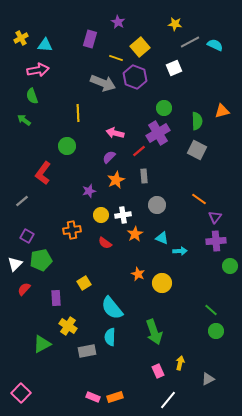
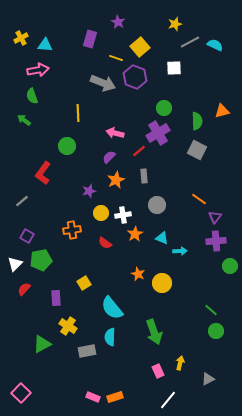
yellow star at (175, 24): rotated 24 degrees counterclockwise
white square at (174, 68): rotated 21 degrees clockwise
yellow circle at (101, 215): moved 2 px up
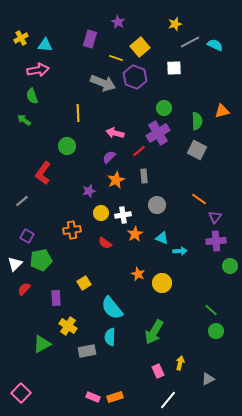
green arrow at (154, 332): rotated 50 degrees clockwise
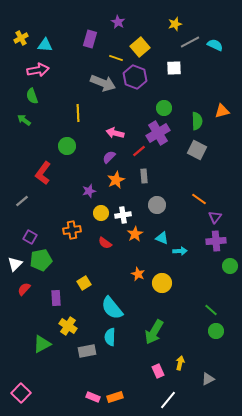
purple square at (27, 236): moved 3 px right, 1 px down
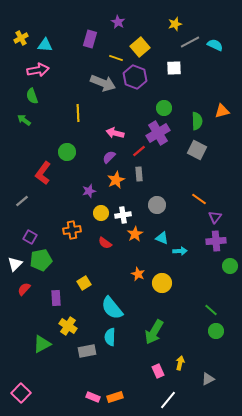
green circle at (67, 146): moved 6 px down
gray rectangle at (144, 176): moved 5 px left, 2 px up
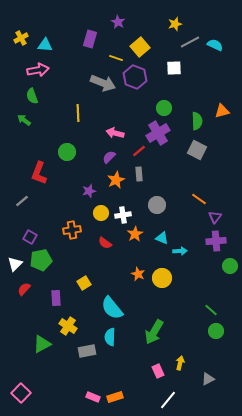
red L-shape at (43, 173): moved 4 px left; rotated 15 degrees counterclockwise
yellow circle at (162, 283): moved 5 px up
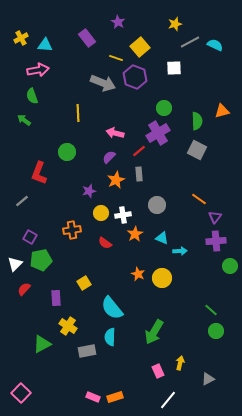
purple rectangle at (90, 39): moved 3 px left, 1 px up; rotated 54 degrees counterclockwise
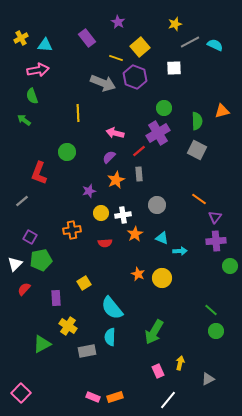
red semicircle at (105, 243): rotated 40 degrees counterclockwise
